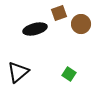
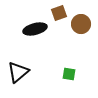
green square: rotated 24 degrees counterclockwise
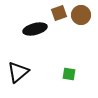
brown circle: moved 9 px up
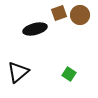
brown circle: moved 1 px left
green square: rotated 24 degrees clockwise
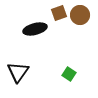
black triangle: rotated 15 degrees counterclockwise
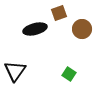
brown circle: moved 2 px right, 14 px down
black triangle: moved 3 px left, 1 px up
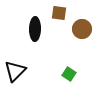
brown square: rotated 28 degrees clockwise
black ellipse: rotated 75 degrees counterclockwise
black triangle: rotated 10 degrees clockwise
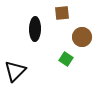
brown square: moved 3 px right; rotated 14 degrees counterclockwise
brown circle: moved 8 px down
green square: moved 3 px left, 15 px up
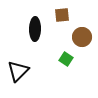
brown square: moved 2 px down
black triangle: moved 3 px right
